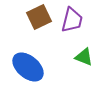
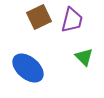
green triangle: rotated 24 degrees clockwise
blue ellipse: moved 1 px down
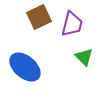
purple trapezoid: moved 4 px down
blue ellipse: moved 3 px left, 1 px up
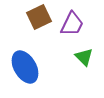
purple trapezoid: rotated 12 degrees clockwise
blue ellipse: rotated 20 degrees clockwise
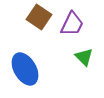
brown square: rotated 30 degrees counterclockwise
blue ellipse: moved 2 px down
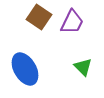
purple trapezoid: moved 2 px up
green triangle: moved 1 px left, 10 px down
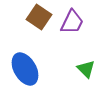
green triangle: moved 3 px right, 2 px down
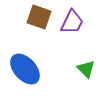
brown square: rotated 15 degrees counterclockwise
blue ellipse: rotated 12 degrees counterclockwise
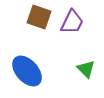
blue ellipse: moved 2 px right, 2 px down
